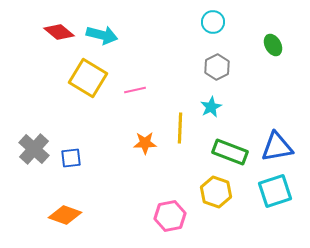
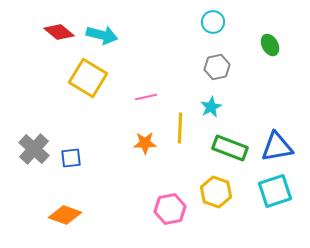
green ellipse: moved 3 px left
gray hexagon: rotated 15 degrees clockwise
pink line: moved 11 px right, 7 px down
green rectangle: moved 4 px up
pink hexagon: moved 7 px up
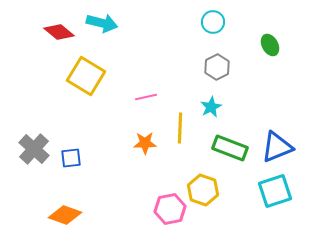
cyan arrow: moved 12 px up
gray hexagon: rotated 15 degrees counterclockwise
yellow square: moved 2 px left, 2 px up
blue triangle: rotated 12 degrees counterclockwise
yellow hexagon: moved 13 px left, 2 px up
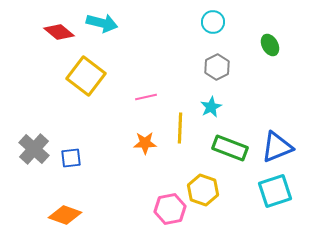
yellow square: rotated 6 degrees clockwise
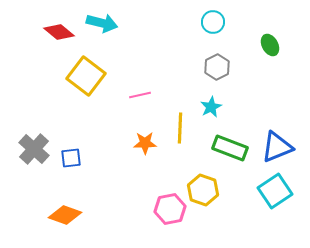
pink line: moved 6 px left, 2 px up
cyan square: rotated 16 degrees counterclockwise
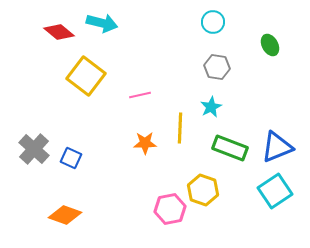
gray hexagon: rotated 25 degrees counterclockwise
blue square: rotated 30 degrees clockwise
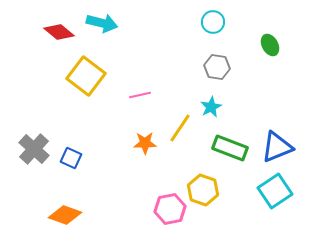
yellow line: rotated 32 degrees clockwise
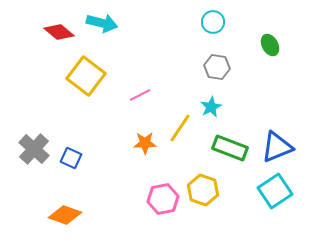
pink line: rotated 15 degrees counterclockwise
pink hexagon: moved 7 px left, 10 px up
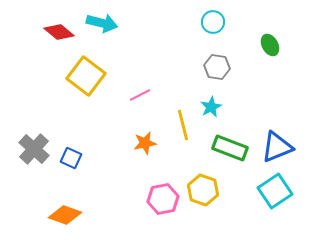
yellow line: moved 3 px right, 3 px up; rotated 48 degrees counterclockwise
orange star: rotated 10 degrees counterclockwise
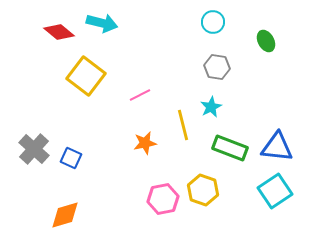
green ellipse: moved 4 px left, 4 px up
blue triangle: rotated 28 degrees clockwise
orange diamond: rotated 36 degrees counterclockwise
